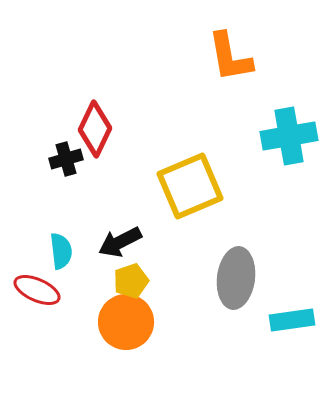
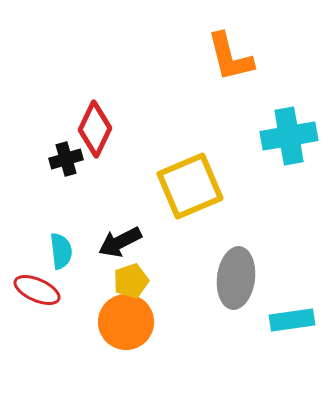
orange L-shape: rotated 4 degrees counterclockwise
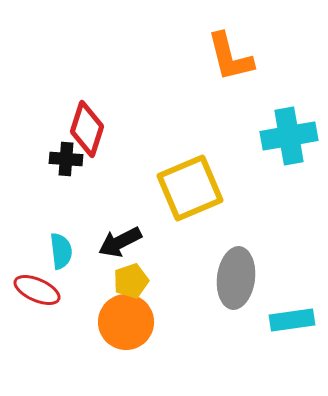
red diamond: moved 8 px left; rotated 8 degrees counterclockwise
black cross: rotated 20 degrees clockwise
yellow square: moved 2 px down
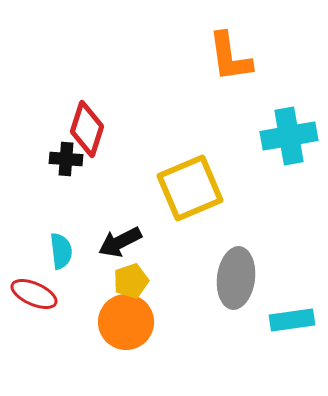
orange L-shape: rotated 6 degrees clockwise
red ellipse: moved 3 px left, 4 px down
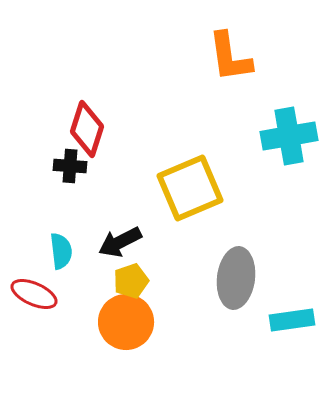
black cross: moved 4 px right, 7 px down
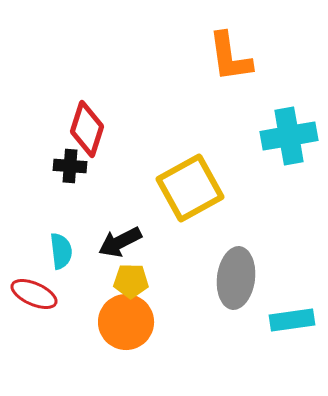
yellow square: rotated 6 degrees counterclockwise
yellow pentagon: rotated 20 degrees clockwise
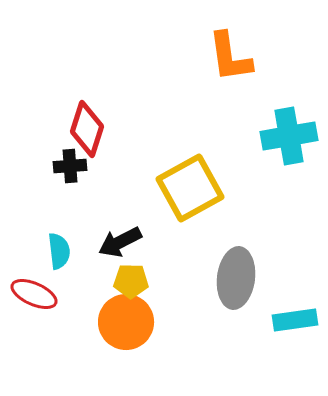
black cross: rotated 8 degrees counterclockwise
cyan semicircle: moved 2 px left
cyan rectangle: moved 3 px right
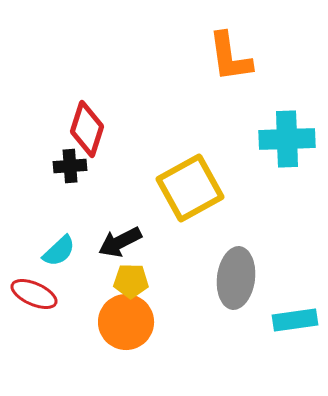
cyan cross: moved 2 px left, 3 px down; rotated 8 degrees clockwise
cyan semicircle: rotated 54 degrees clockwise
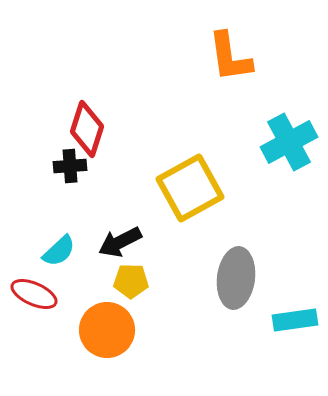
cyan cross: moved 2 px right, 3 px down; rotated 26 degrees counterclockwise
orange circle: moved 19 px left, 8 px down
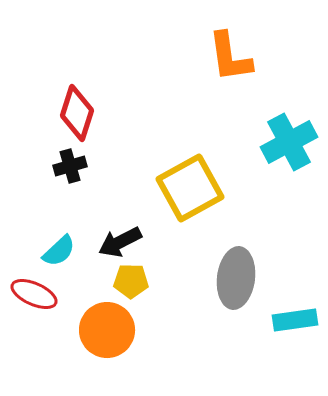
red diamond: moved 10 px left, 16 px up
black cross: rotated 12 degrees counterclockwise
